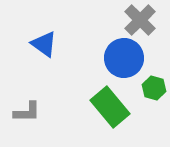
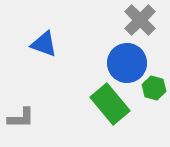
blue triangle: rotated 16 degrees counterclockwise
blue circle: moved 3 px right, 5 px down
green rectangle: moved 3 px up
gray L-shape: moved 6 px left, 6 px down
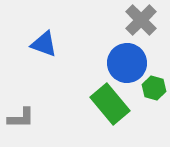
gray cross: moved 1 px right
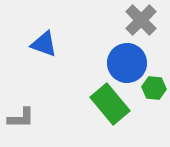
green hexagon: rotated 10 degrees counterclockwise
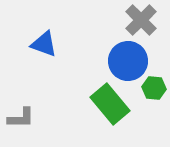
blue circle: moved 1 px right, 2 px up
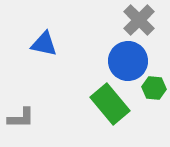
gray cross: moved 2 px left
blue triangle: rotated 8 degrees counterclockwise
